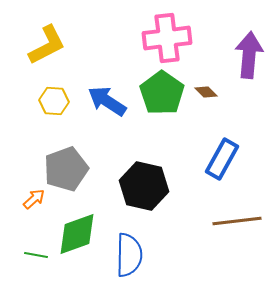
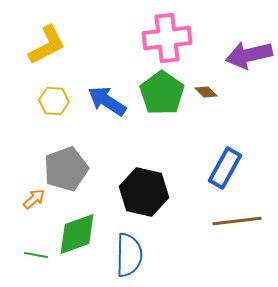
purple arrow: rotated 108 degrees counterclockwise
blue rectangle: moved 3 px right, 9 px down
black hexagon: moved 6 px down
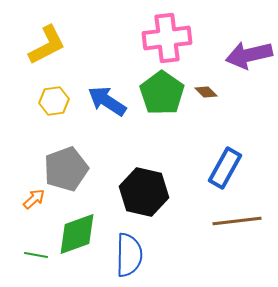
yellow hexagon: rotated 12 degrees counterclockwise
